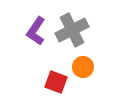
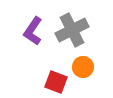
purple L-shape: moved 3 px left
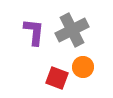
purple L-shape: moved 1 px right, 1 px down; rotated 152 degrees clockwise
red square: moved 1 px right, 4 px up
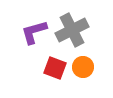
purple L-shape: rotated 112 degrees counterclockwise
red square: moved 2 px left, 10 px up
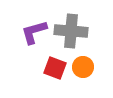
gray cross: moved 1 px left, 1 px down; rotated 32 degrees clockwise
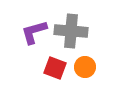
orange circle: moved 2 px right
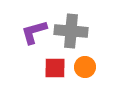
red square: rotated 20 degrees counterclockwise
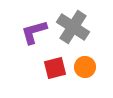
gray cross: moved 2 px right, 4 px up; rotated 28 degrees clockwise
red square: rotated 15 degrees counterclockwise
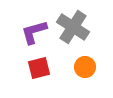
red square: moved 16 px left
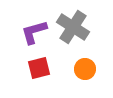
orange circle: moved 2 px down
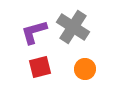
red square: moved 1 px right, 1 px up
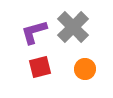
gray cross: rotated 12 degrees clockwise
